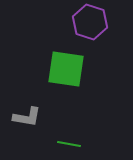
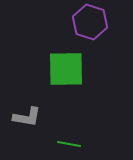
green square: rotated 9 degrees counterclockwise
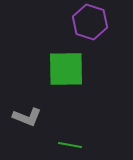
gray L-shape: rotated 12 degrees clockwise
green line: moved 1 px right, 1 px down
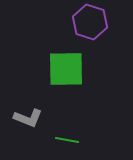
gray L-shape: moved 1 px right, 1 px down
green line: moved 3 px left, 5 px up
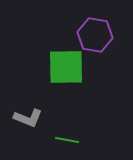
purple hexagon: moved 5 px right, 13 px down; rotated 8 degrees counterclockwise
green square: moved 2 px up
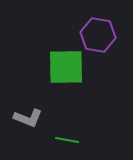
purple hexagon: moved 3 px right
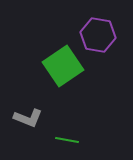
green square: moved 3 px left, 1 px up; rotated 33 degrees counterclockwise
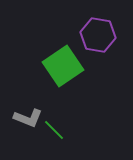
green line: moved 13 px left, 10 px up; rotated 35 degrees clockwise
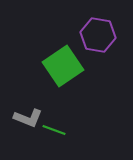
green line: rotated 25 degrees counterclockwise
